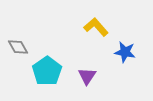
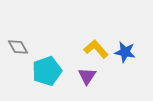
yellow L-shape: moved 22 px down
cyan pentagon: rotated 16 degrees clockwise
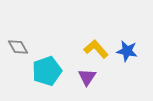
blue star: moved 2 px right, 1 px up
purple triangle: moved 1 px down
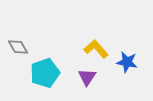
blue star: moved 11 px down
cyan pentagon: moved 2 px left, 2 px down
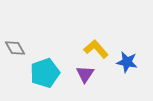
gray diamond: moved 3 px left, 1 px down
purple triangle: moved 2 px left, 3 px up
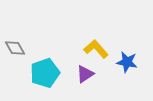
purple triangle: rotated 24 degrees clockwise
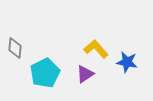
gray diamond: rotated 35 degrees clockwise
cyan pentagon: rotated 8 degrees counterclockwise
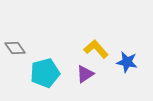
gray diamond: rotated 40 degrees counterclockwise
cyan pentagon: rotated 12 degrees clockwise
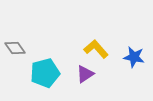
blue star: moved 7 px right, 5 px up
